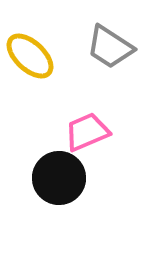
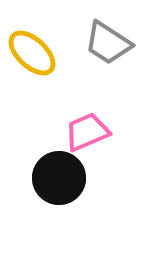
gray trapezoid: moved 2 px left, 4 px up
yellow ellipse: moved 2 px right, 3 px up
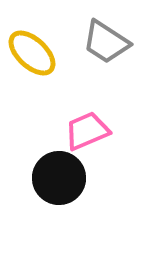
gray trapezoid: moved 2 px left, 1 px up
pink trapezoid: moved 1 px up
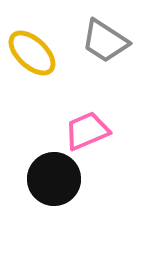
gray trapezoid: moved 1 px left, 1 px up
black circle: moved 5 px left, 1 px down
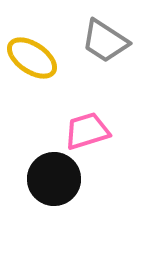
yellow ellipse: moved 5 px down; rotated 9 degrees counterclockwise
pink trapezoid: rotated 6 degrees clockwise
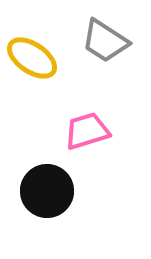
black circle: moved 7 px left, 12 px down
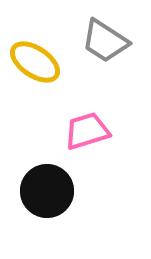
yellow ellipse: moved 3 px right, 4 px down
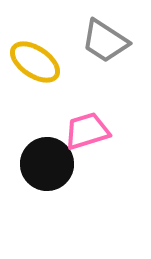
black circle: moved 27 px up
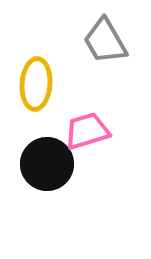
gray trapezoid: rotated 27 degrees clockwise
yellow ellipse: moved 1 px right, 22 px down; rotated 60 degrees clockwise
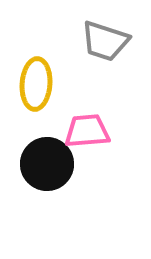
gray trapezoid: rotated 42 degrees counterclockwise
pink trapezoid: rotated 12 degrees clockwise
